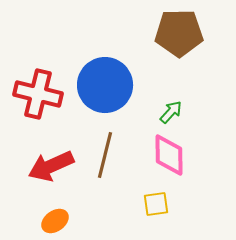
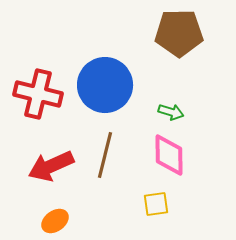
green arrow: rotated 65 degrees clockwise
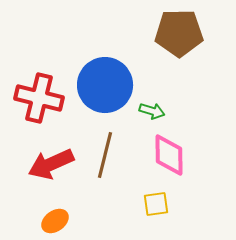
red cross: moved 1 px right, 4 px down
green arrow: moved 19 px left, 1 px up
red arrow: moved 2 px up
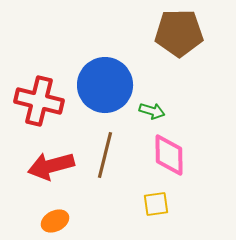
red cross: moved 3 px down
red arrow: moved 2 px down; rotated 9 degrees clockwise
orange ellipse: rotated 8 degrees clockwise
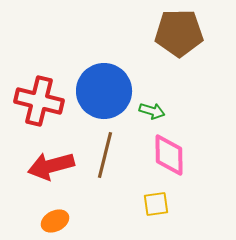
blue circle: moved 1 px left, 6 px down
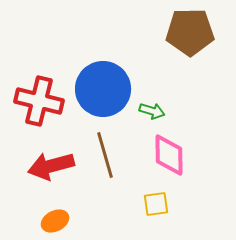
brown pentagon: moved 11 px right, 1 px up
blue circle: moved 1 px left, 2 px up
brown line: rotated 30 degrees counterclockwise
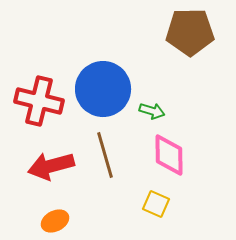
yellow square: rotated 32 degrees clockwise
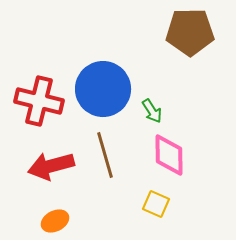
green arrow: rotated 40 degrees clockwise
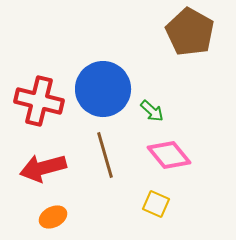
brown pentagon: rotated 30 degrees clockwise
green arrow: rotated 15 degrees counterclockwise
pink diamond: rotated 39 degrees counterclockwise
red arrow: moved 8 px left, 2 px down
orange ellipse: moved 2 px left, 4 px up
